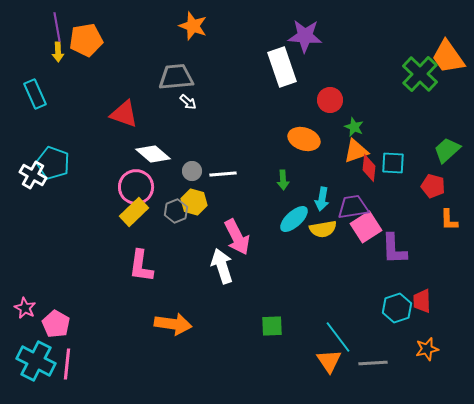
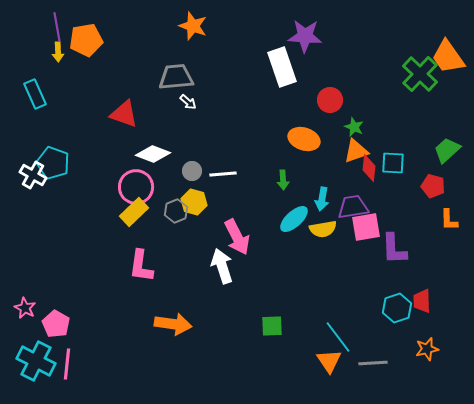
white diamond at (153, 154): rotated 20 degrees counterclockwise
pink square at (366, 227): rotated 24 degrees clockwise
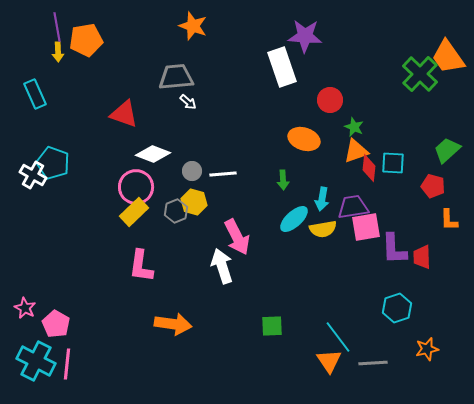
red trapezoid at (422, 301): moved 44 px up
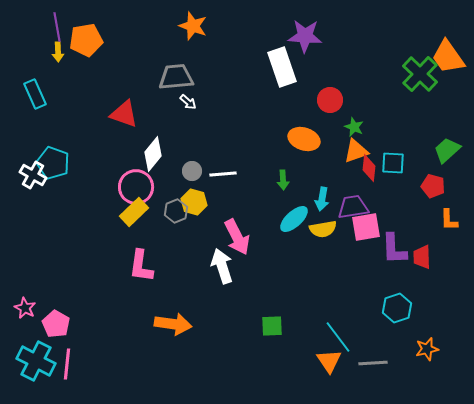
white diamond at (153, 154): rotated 72 degrees counterclockwise
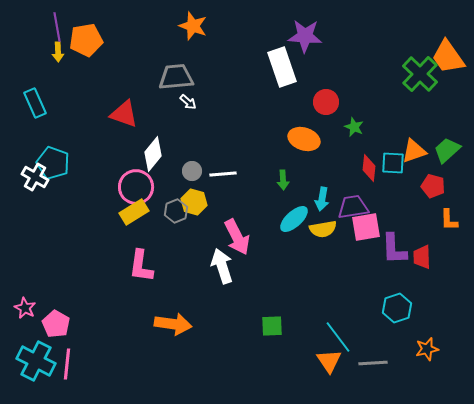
cyan rectangle at (35, 94): moved 9 px down
red circle at (330, 100): moved 4 px left, 2 px down
orange triangle at (356, 151): moved 58 px right
white cross at (33, 175): moved 2 px right, 2 px down
yellow rectangle at (134, 212): rotated 12 degrees clockwise
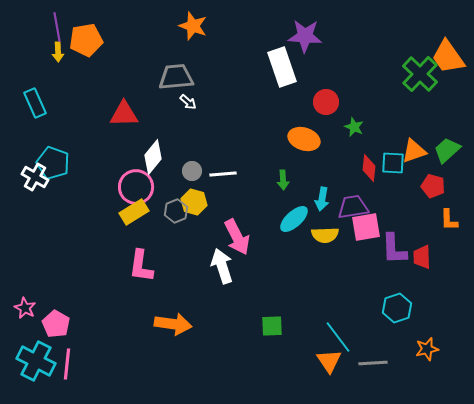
red triangle at (124, 114): rotated 20 degrees counterclockwise
white diamond at (153, 154): moved 3 px down
yellow semicircle at (323, 229): moved 2 px right, 6 px down; rotated 8 degrees clockwise
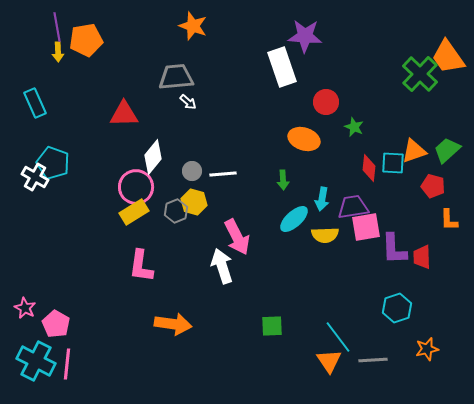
gray line at (373, 363): moved 3 px up
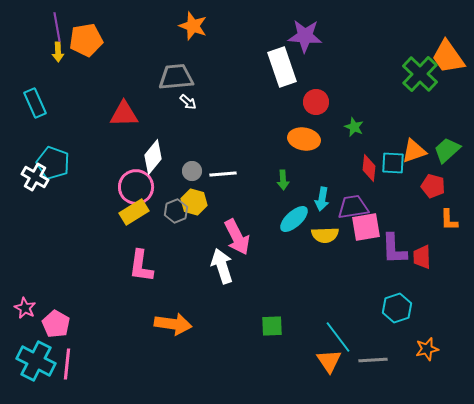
red circle at (326, 102): moved 10 px left
orange ellipse at (304, 139): rotated 8 degrees counterclockwise
